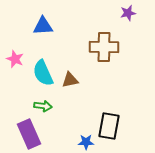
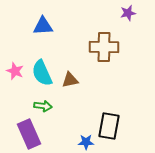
pink star: moved 12 px down
cyan semicircle: moved 1 px left
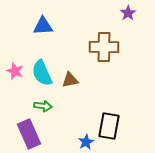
purple star: rotated 21 degrees counterclockwise
blue star: rotated 28 degrees counterclockwise
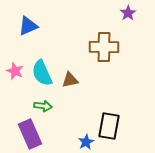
blue triangle: moved 15 px left; rotated 20 degrees counterclockwise
purple rectangle: moved 1 px right
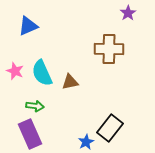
brown cross: moved 5 px right, 2 px down
brown triangle: moved 2 px down
green arrow: moved 8 px left
black rectangle: moved 1 px right, 2 px down; rotated 28 degrees clockwise
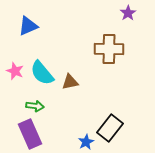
cyan semicircle: rotated 16 degrees counterclockwise
